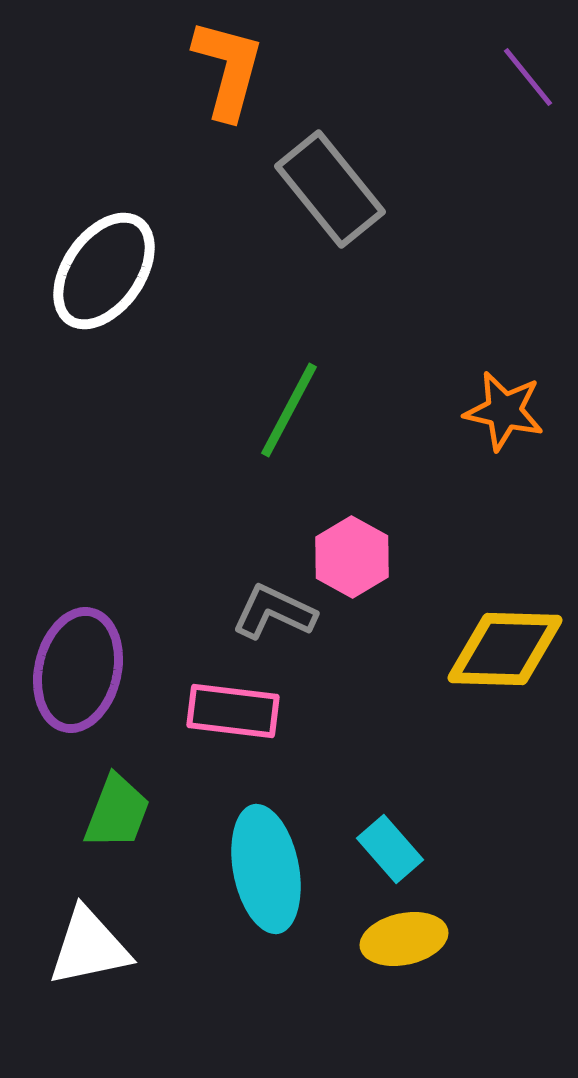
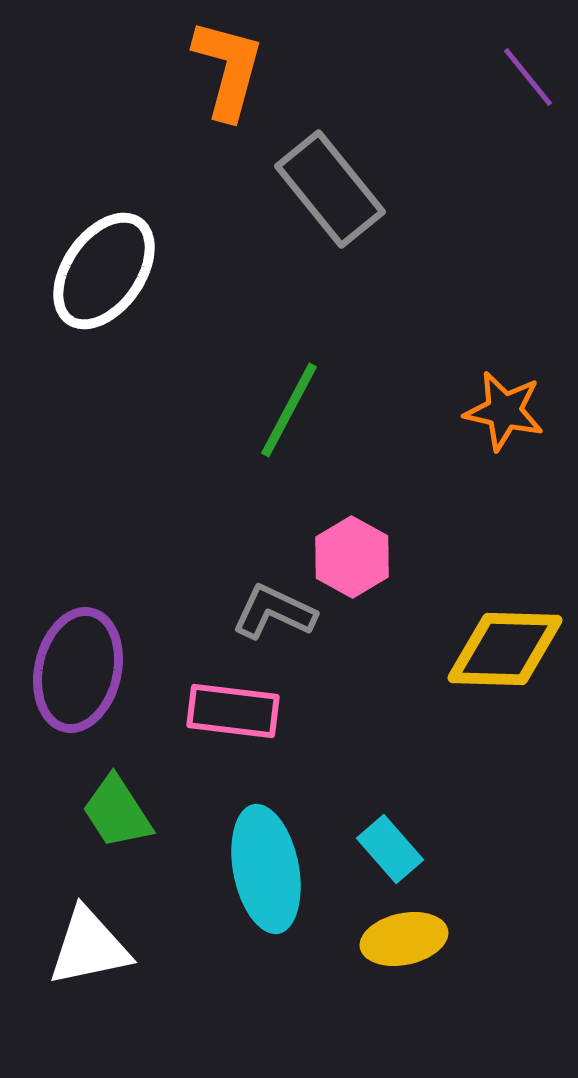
green trapezoid: rotated 126 degrees clockwise
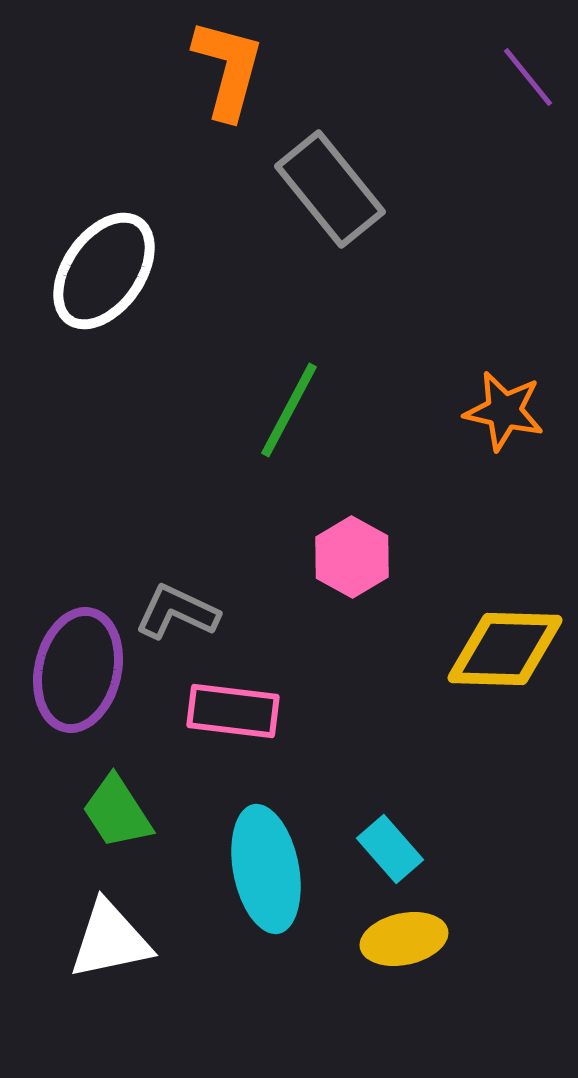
gray L-shape: moved 97 px left
white triangle: moved 21 px right, 7 px up
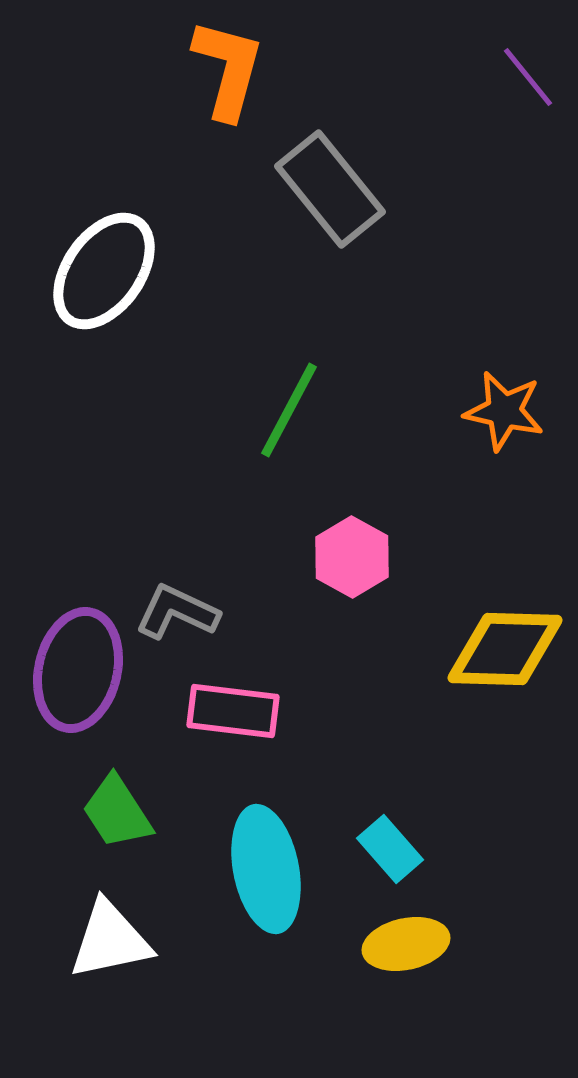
yellow ellipse: moved 2 px right, 5 px down
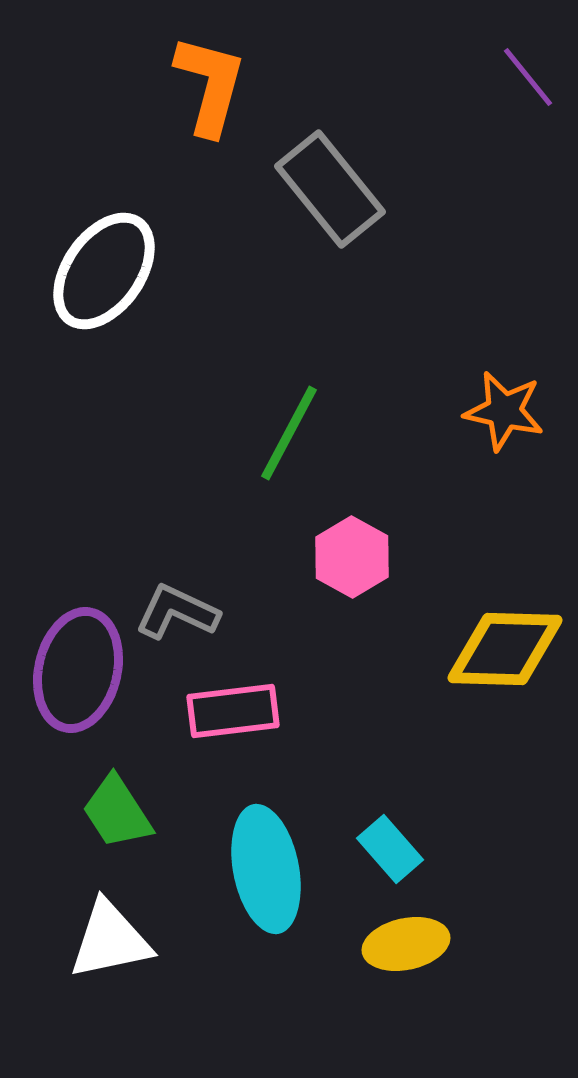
orange L-shape: moved 18 px left, 16 px down
green line: moved 23 px down
pink rectangle: rotated 14 degrees counterclockwise
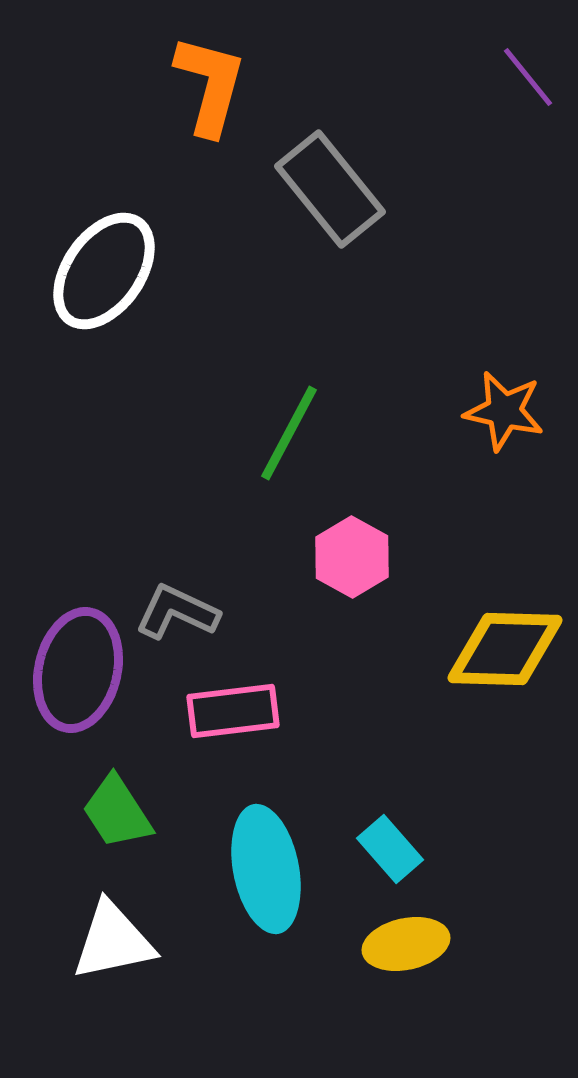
white triangle: moved 3 px right, 1 px down
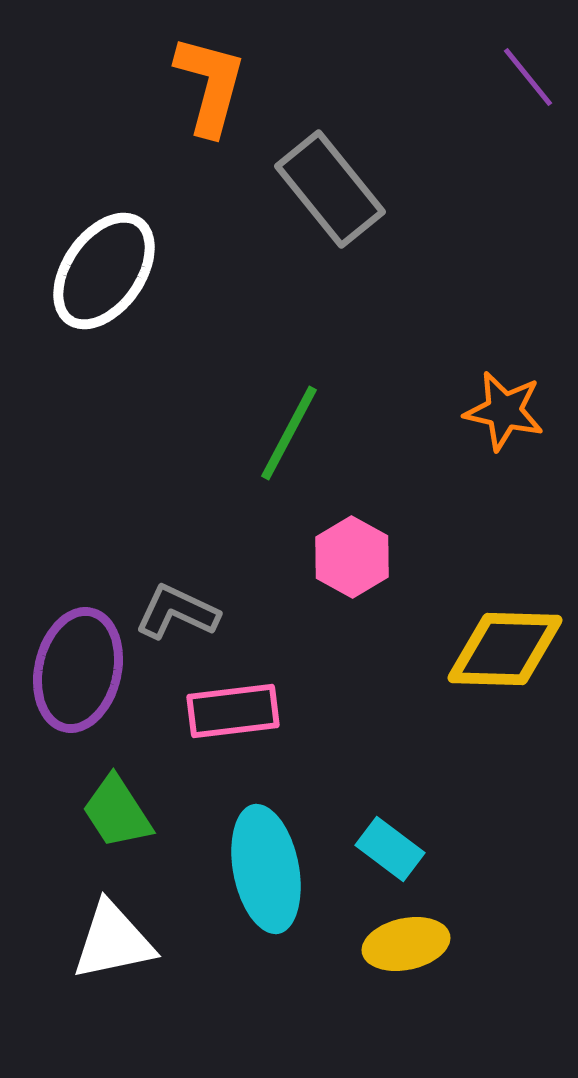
cyan rectangle: rotated 12 degrees counterclockwise
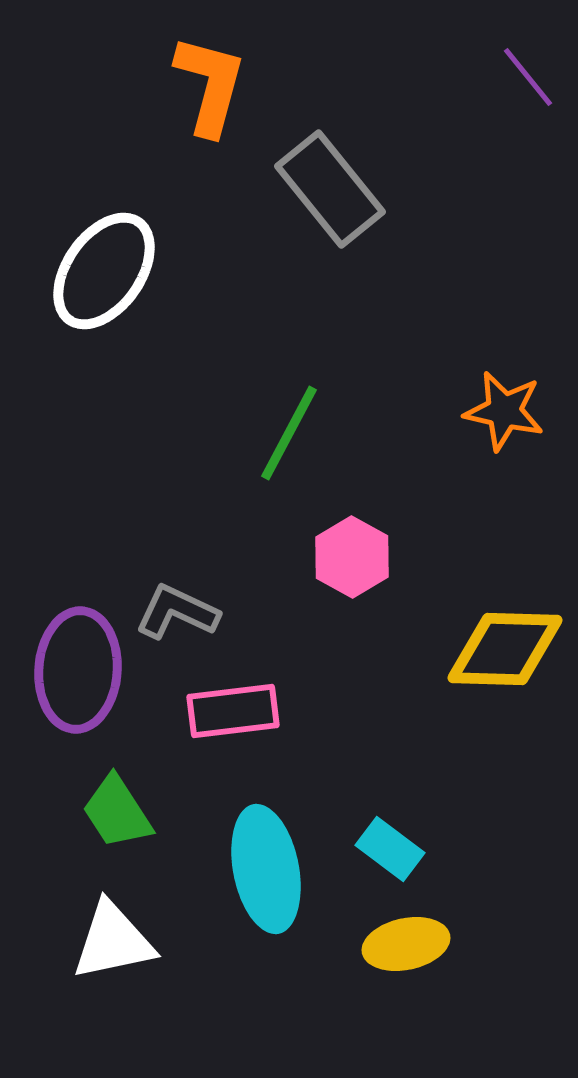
purple ellipse: rotated 9 degrees counterclockwise
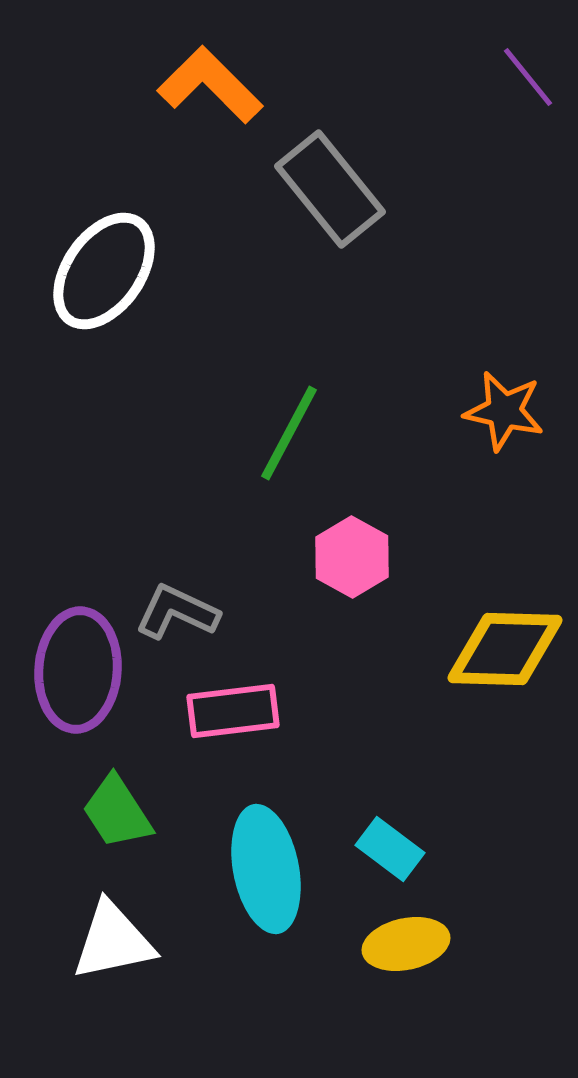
orange L-shape: rotated 60 degrees counterclockwise
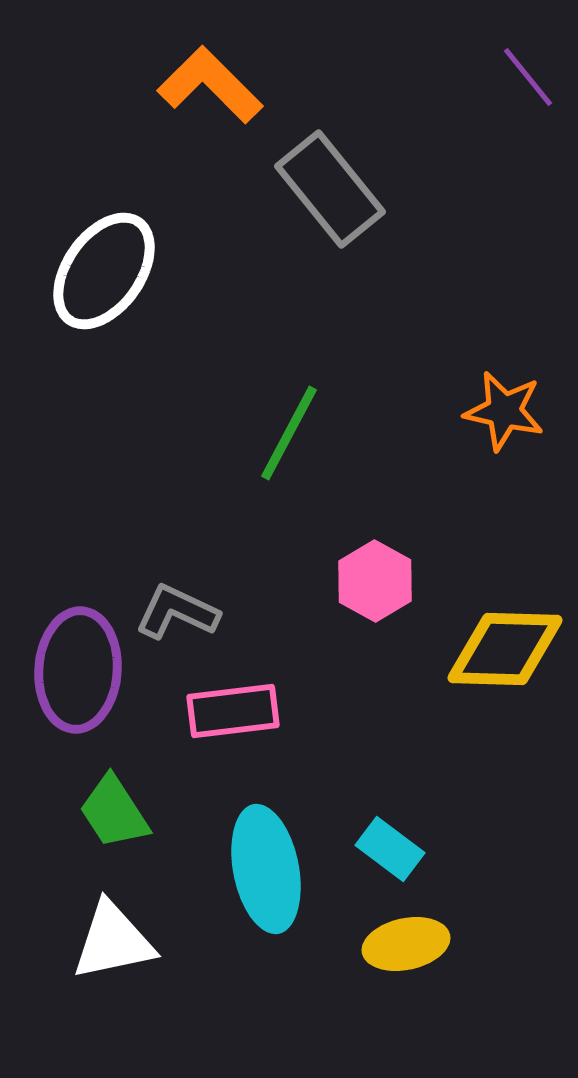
pink hexagon: moved 23 px right, 24 px down
green trapezoid: moved 3 px left
